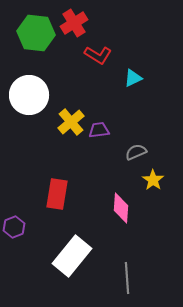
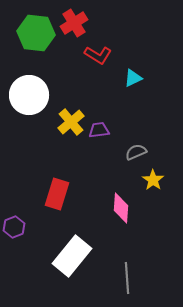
red rectangle: rotated 8 degrees clockwise
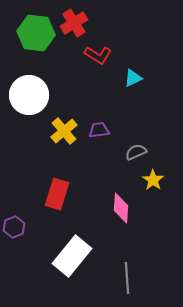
yellow cross: moved 7 px left, 9 px down
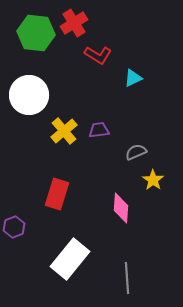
white rectangle: moved 2 px left, 3 px down
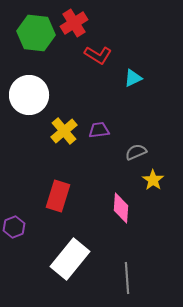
red rectangle: moved 1 px right, 2 px down
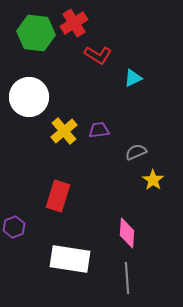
white circle: moved 2 px down
pink diamond: moved 6 px right, 25 px down
white rectangle: rotated 60 degrees clockwise
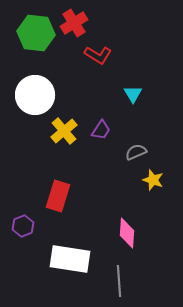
cyan triangle: moved 16 px down; rotated 36 degrees counterclockwise
white circle: moved 6 px right, 2 px up
purple trapezoid: moved 2 px right; rotated 130 degrees clockwise
yellow star: rotated 15 degrees counterclockwise
purple hexagon: moved 9 px right, 1 px up
gray line: moved 8 px left, 3 px down
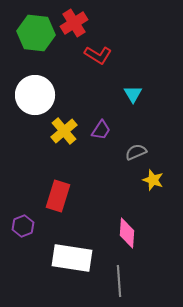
white rectangle: moved 2 px right, 1 px up
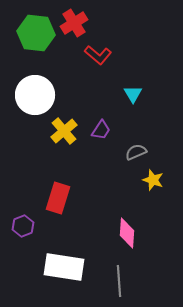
red L-shape: rotated 8 degrees clockwise
red rectangle: moved 2 px down
white rectangle: moved 8 px left, 9 px down
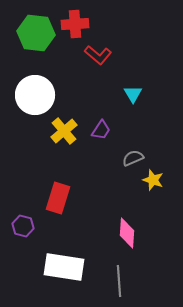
red cross: moved 1 px right, 1 px down; rotated 28 degrees clockwise
gray semicircle: moved 3 px left, 6 px down
purple hexagon: rotated 25 degrees counterclockwise
